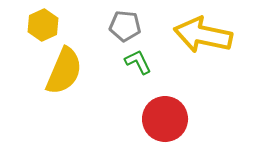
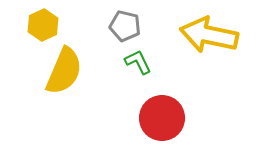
gray pentagon: rotated 8 degrees clockwise
yellow arrow: moved 6 px right
red circle: moved 3 px left, 1 px up
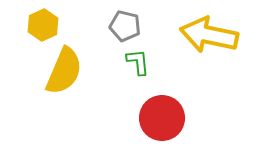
green L-shape: rotated 20 degrees clockwise
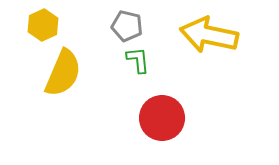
gray pentagon: moved 2 px right
green L-shape: moved 2 px up
yellow semicircle: moved 1 px left, 2 px down
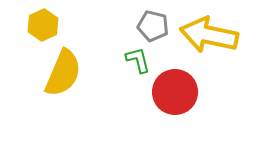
gray pentagon: moved 26 px right
green L-shape: rotated 8 degrees counterclockwise
red circle: moved 13 px right, 26 px up
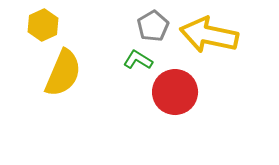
gray pentagon: rotated 28 degrees clockwise
green L-shape: rotated 44 degrees counterclockwise
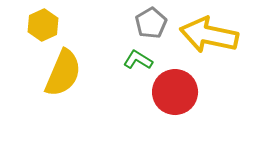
gray pentagon: moved 2 px left, 3 px up
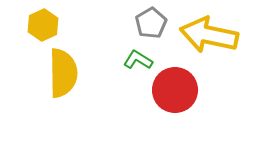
yellow semicircle: rotated 24 degrees counterclockwise
red circle: moved 2 px up
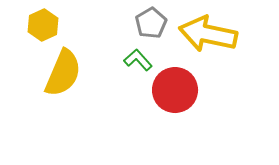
yellow arrow: moved 1 px left, 1 px up
green L-shape: rotated 16 degrees clockwise
yellow semicircle: rotated 24 degrees clockwise
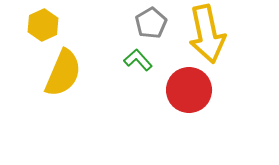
yellow arrow: moved 1 px left; rotated 114 degrees counterclockwise
red circle: moved 14 px right
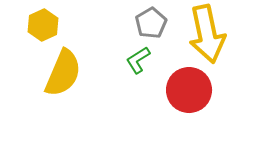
green L-shape: rotated 80 degrees counterclockwise
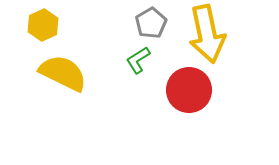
yellow semicircle: rotated 87 degrees counterclockwise
